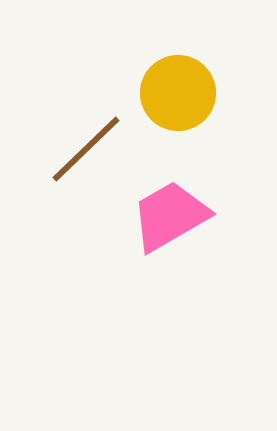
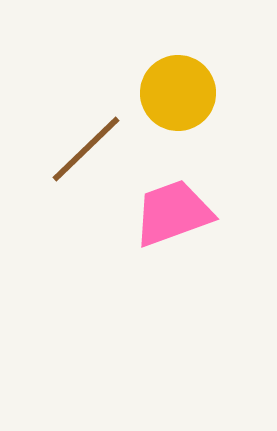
pink trapezoid: moved 3 px right, 3 px up; rotated 10 degrees clockwise
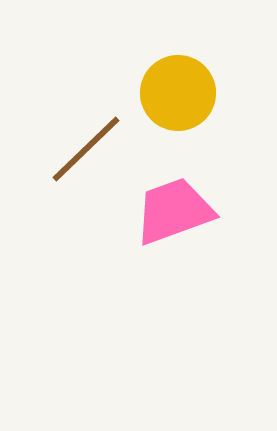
pink trapezoid: moved 1 px right, 2 px up
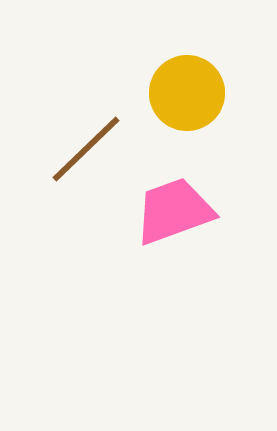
yellow circle: moved 9 px right
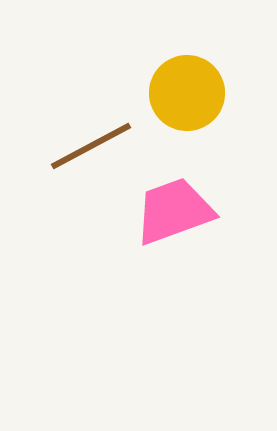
brown line: moved 5 px right, 3 px up; rotated 16 degrees clockwise
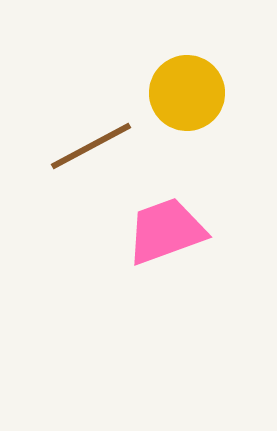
pink trapezoid: moved 8 px left, 20 px down
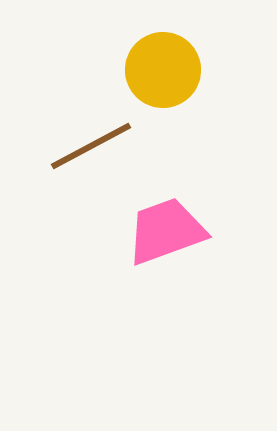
yellow circle: moved 24 px left, 23 px up
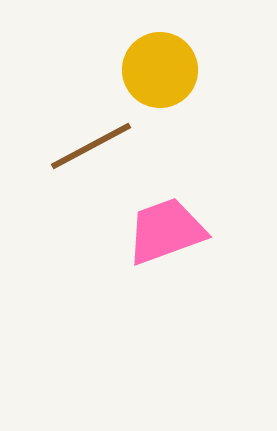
yellow circle: moved 3 px left
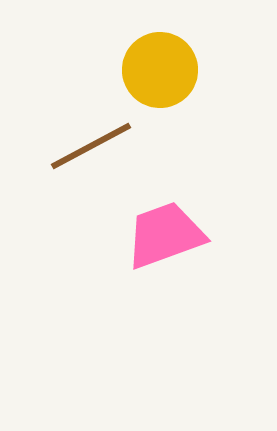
pink trapezoid: moved 1 px left, 4 px down
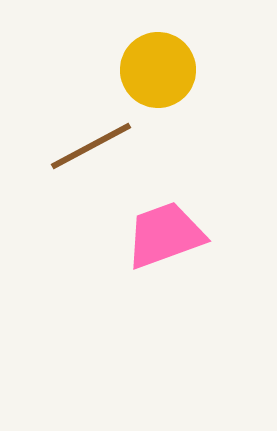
yellow circle: moved 2 px left
